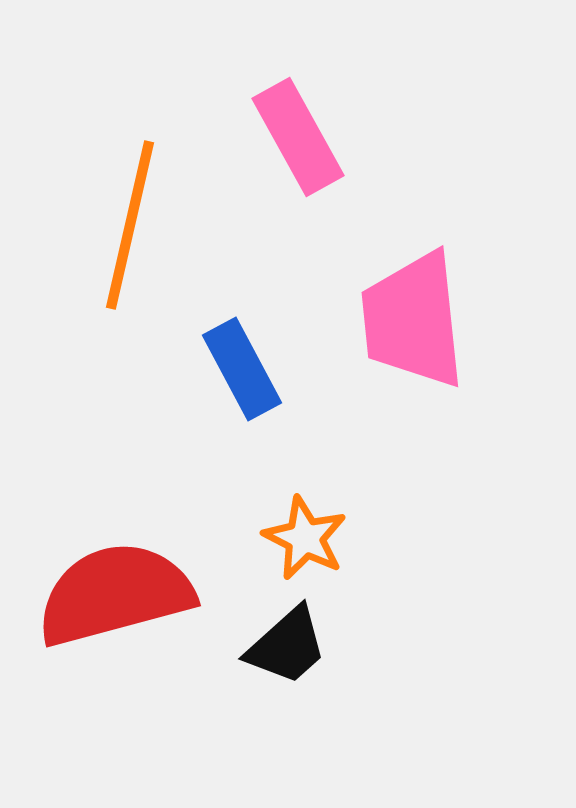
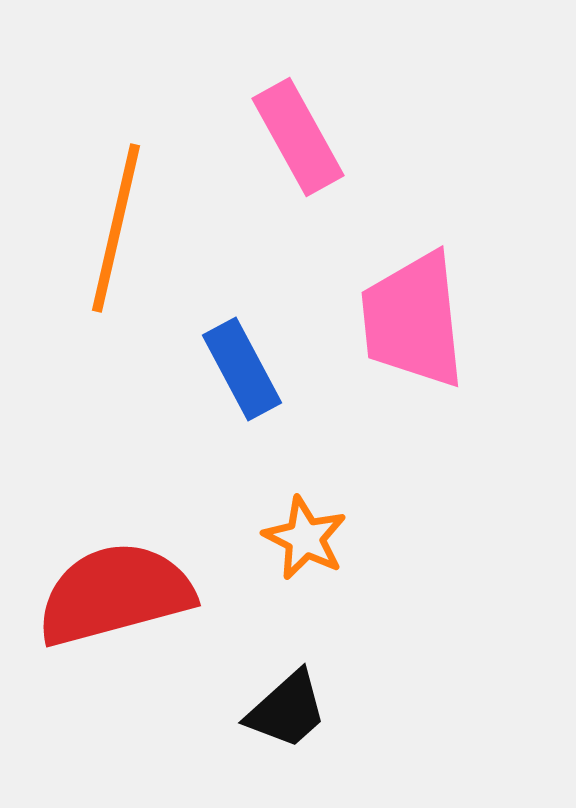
orange line: moved 14 px left, 3 px down
black trapezoid: moved 64 px down
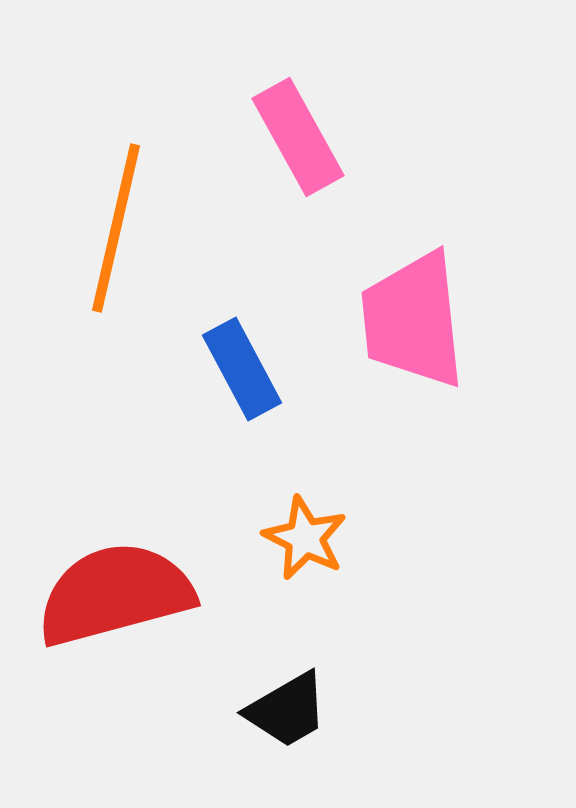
black trapezoid: rotated 12 degrees clockwise
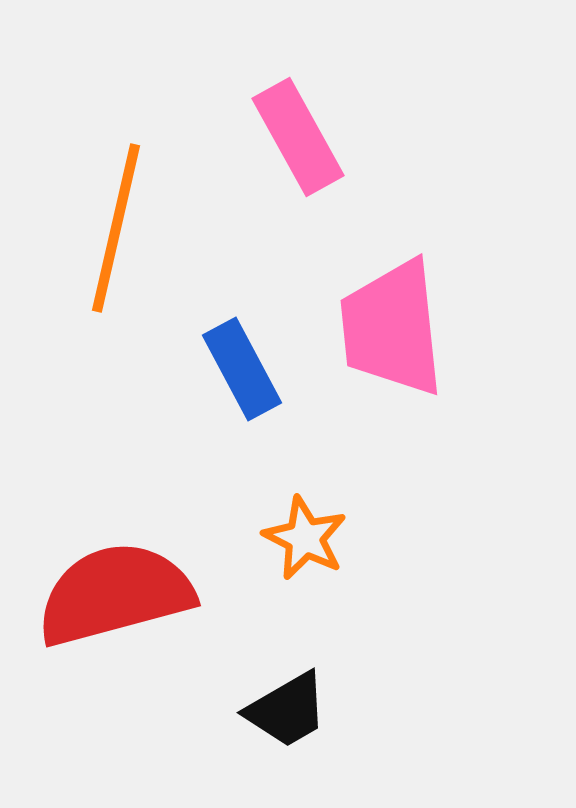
pink trapezoid: moved 21 px left, 8 px down
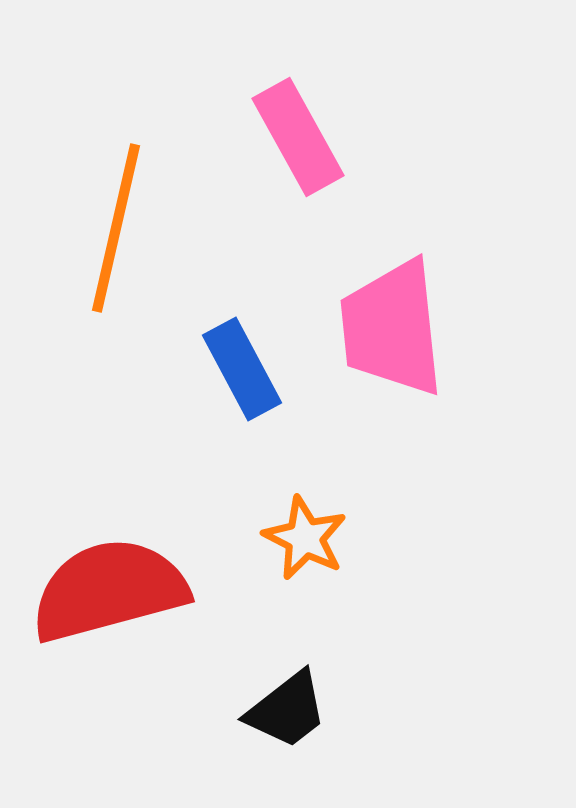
red semicircle: moved 6 px left, 4 px up
black trapezoid: rotated 8 degrees counterclockwise
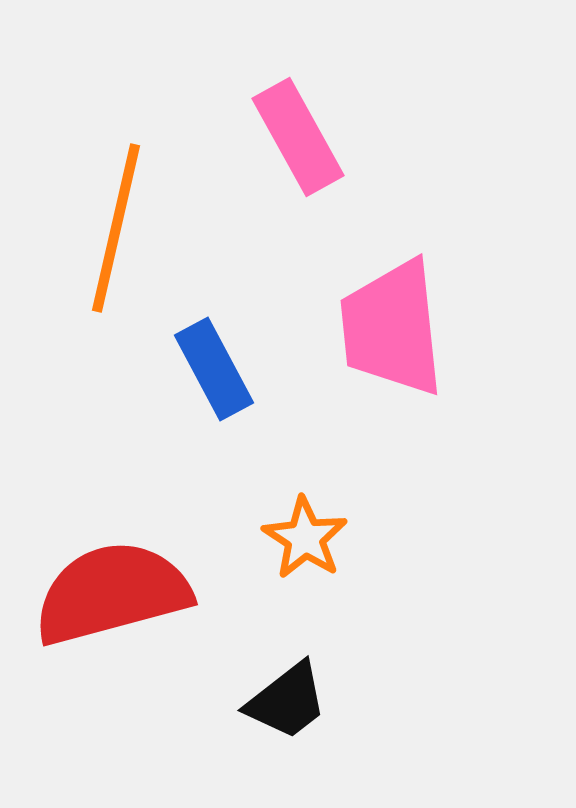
blue rectangle: moved 28 px left
orange star: rotated 6 degrees clockwise
red semicircle: moved 3 px right, 3 px down
black trapezoid: moved 9 px up
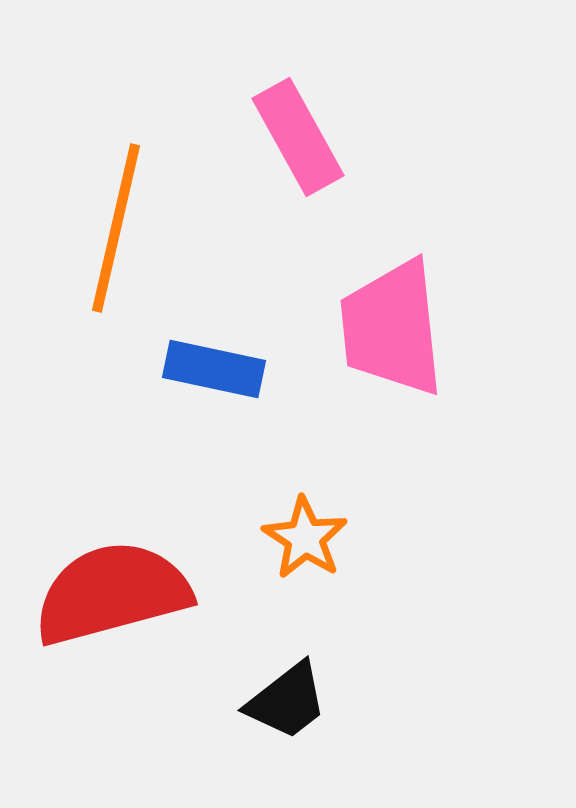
blue rectangle: rotated 50 degrees counterclockwise
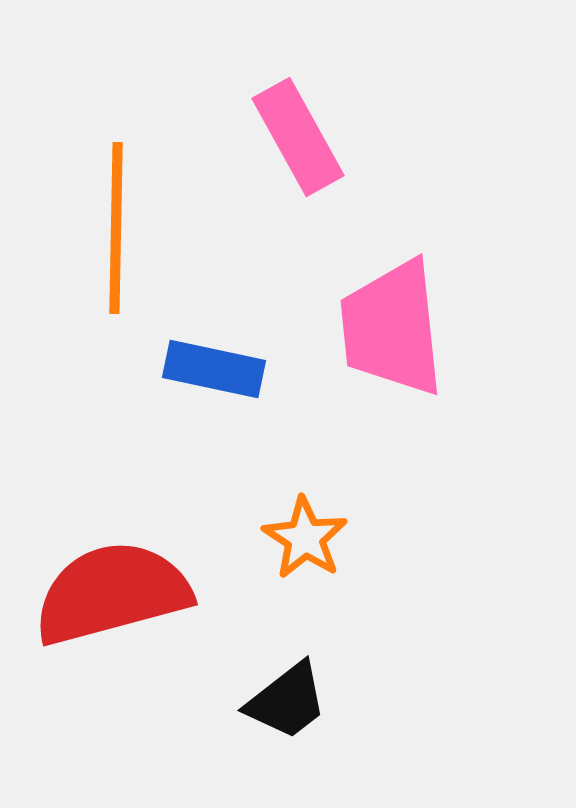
orange line: rotated 12 degrees counterclockwise
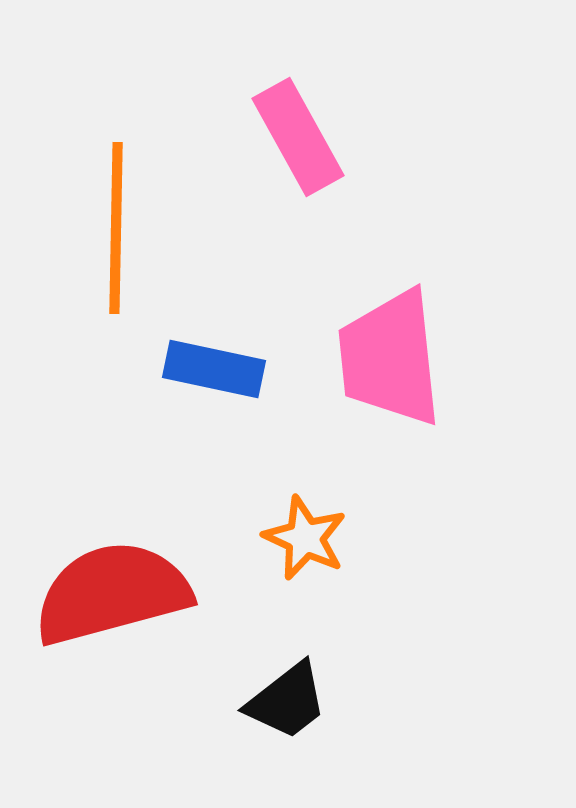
pink trapezoid: moved 2 px left, 30 px down
orange star: rotated 8 degrees counterclockwise
